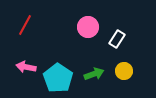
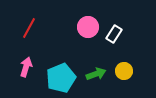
red line: moved 4 px right, 3 px down
white rectangle: moved 3 px left, 5 px up
pink arrow: rotated 96 degrees clockwise
green arrow: moved 2 px right
cyan pentagon: moved 3 px right; rotated 16 degrees clockwise
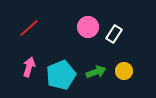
red line: rotated 20 degrees clockwise
pink arrow: moved 3 px right
green arrow: moved 2 px up
cyan pentagon: moved 3 px up
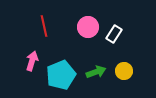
red line: moved 15 px right, 2 px up; rotated 60 degrees counterclockwise
pink arrow: moved 3 px right, 6 px up
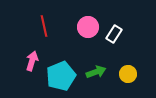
yellow circle: moved 4 px right, 3 px down
cyan pentagon: moved 1 px down
